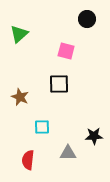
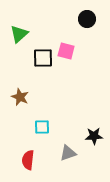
black square: moved 16 px left, 26 px up
gray triangle: rotated 18 degrees counterclockwise
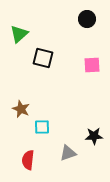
pink square: moved 26 px right, 14 px down; rotated 18 degrees counterclockwise
black square: rotated 15 degrees clockwise
brown star: moved 1 px right, 12 px down
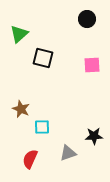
red semicircle: moved 2 px right, 1 px up; rotated 18 degrees clockwise
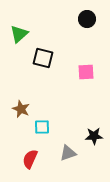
pink square: moved 6 px left, 7 px down
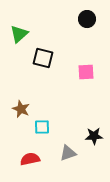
red semicircle: rotated 54 degrees clockwise
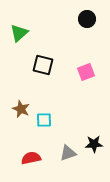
green triangle: moved 1 px up
black square: moved 7 px down
pink square: rotated 18 degrees counterclockwise
cyan square: moved 2 px right, 7 px up
black star: moved 8 px down
red semicircle: moved 1 px right, 1 px up
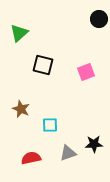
black circle: moved 12 px right
cyan square: moved 6 px right, 5 px down
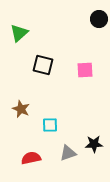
pink square: moved 1 px left, 2 px up; rotated 18 degrees clockwise
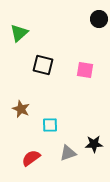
pink square: rotated 12 degrees clockwise
red semicircle: rotated 24 degrees counterclockwise
